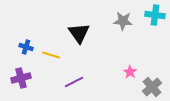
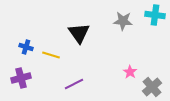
purple line: moved 2 px down
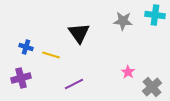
pink star: moved 2 px left
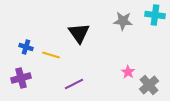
gray cross: moved 3 px left, 2 px up
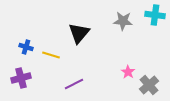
black triangle: rotated 15 degrees clockwise
